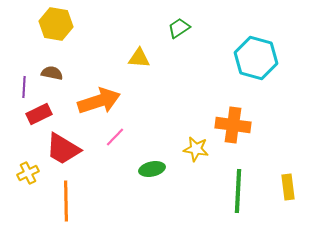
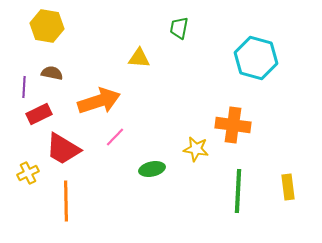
yellow hexagon: moved 9 px left, 2 px down
green trapezoid: rotated 45 degrees counterclockwise
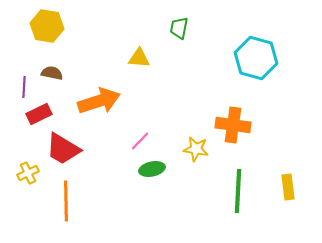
pink line: moved 25 px right, 4 px down
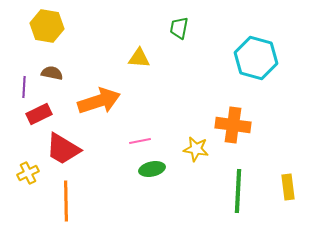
pink line: rotated 35 degrees clockwise
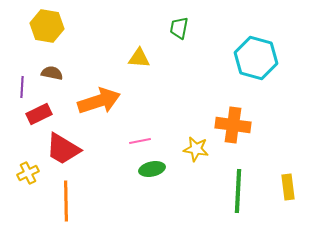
purple line: moved 2 px left
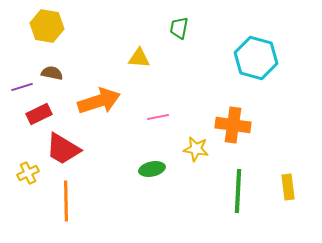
purple line: rotated 70 degrees clockwise
pink line: moved 18 px right, 24 px up
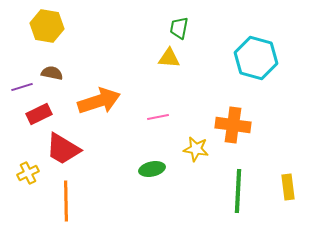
yellow triangle: moved 30 px right
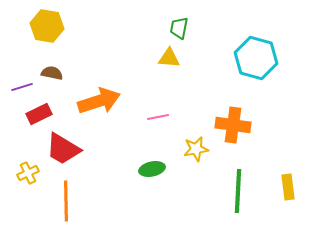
yellow star: rotated 20 degrees counterclockwise
